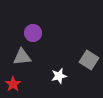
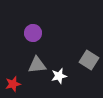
gray triangle: moved 15 px right, 8 px down
red star: rotated 21 degrees clockwise
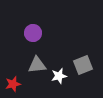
gray square: moved 6 px left, 5 px down; rotated 36 degrees clockwise
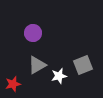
gray triangle: rotated 24 degrees counterclockwise
